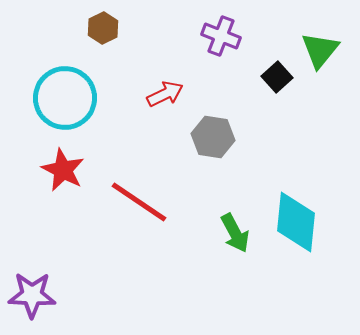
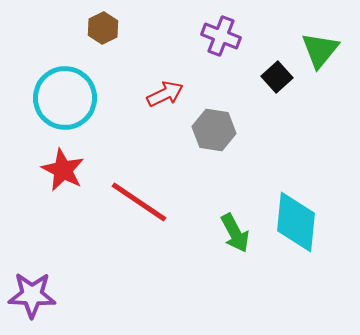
gray hexagon: moved 1 px right, 7 px up
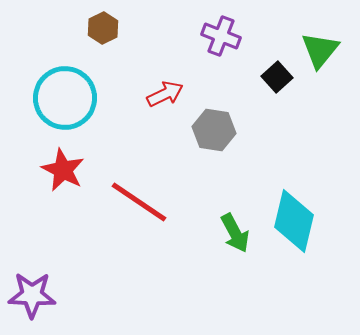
cyan diamond: moved 2 px left, 1 px up; rotated 8 degrees clockwise
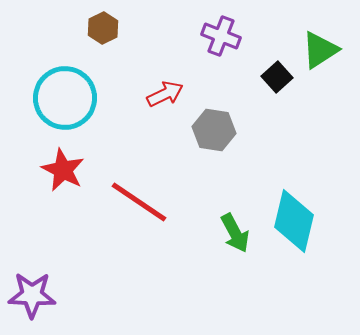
green triangle: rotated 18 degrees clockwise
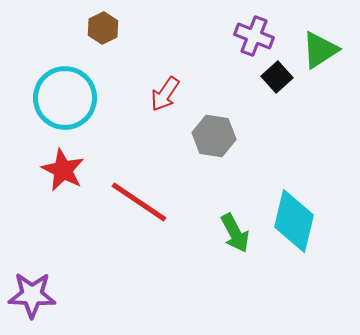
purple cross: moved 33 px right
red arrow: rotated 150 degrees clockwise
gray hexagon: moved 6 px down
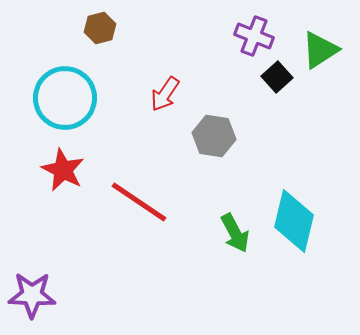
brown hexagon: moved 3 px left; rotated 12 degrees clockwise
